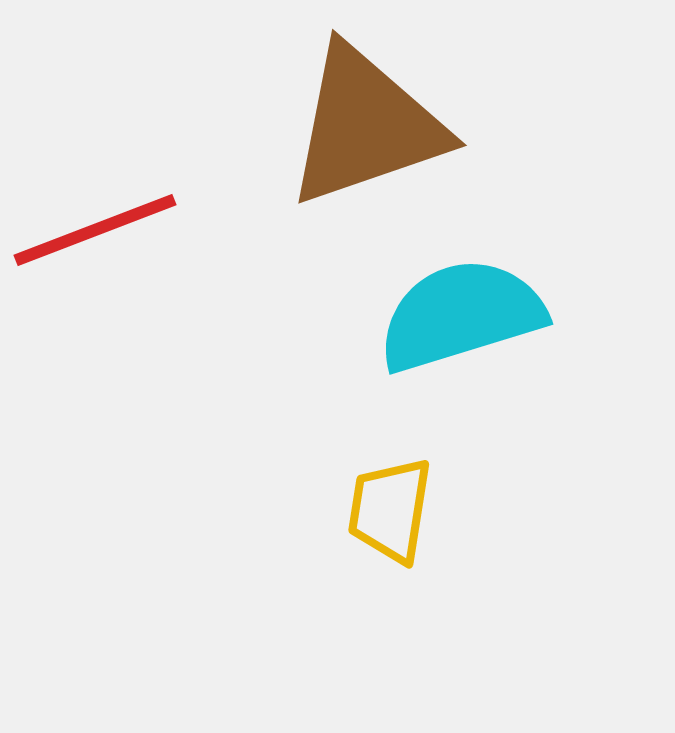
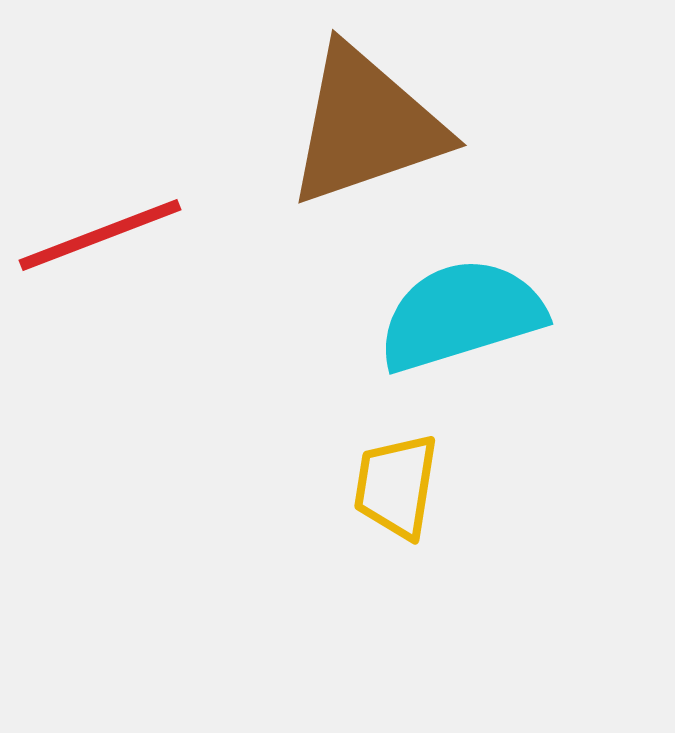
red line: moved 5 px right, 5 px down
yellow trapezoid: moved 6 px right, 24 px up
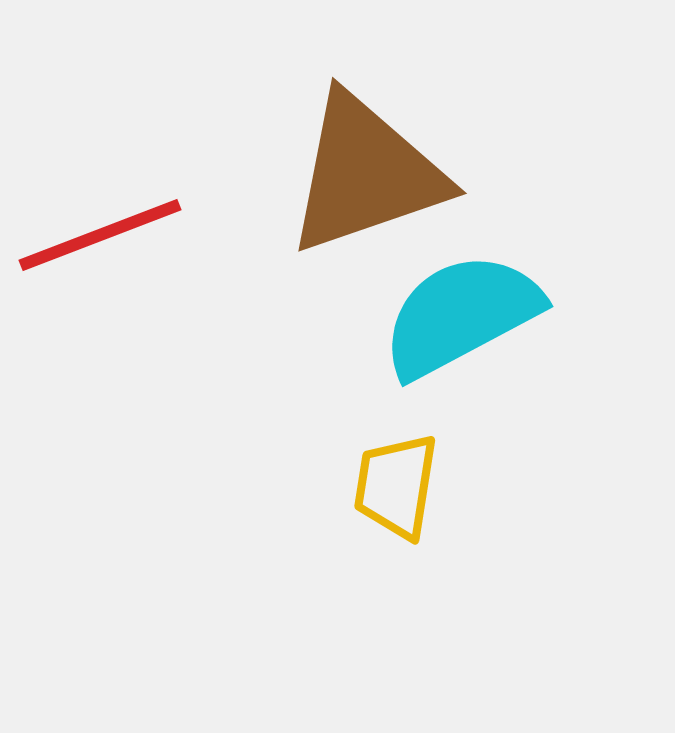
brown triangle: moved 48 px down
cyan semicircle: rotated 11 degrees counterclockwise
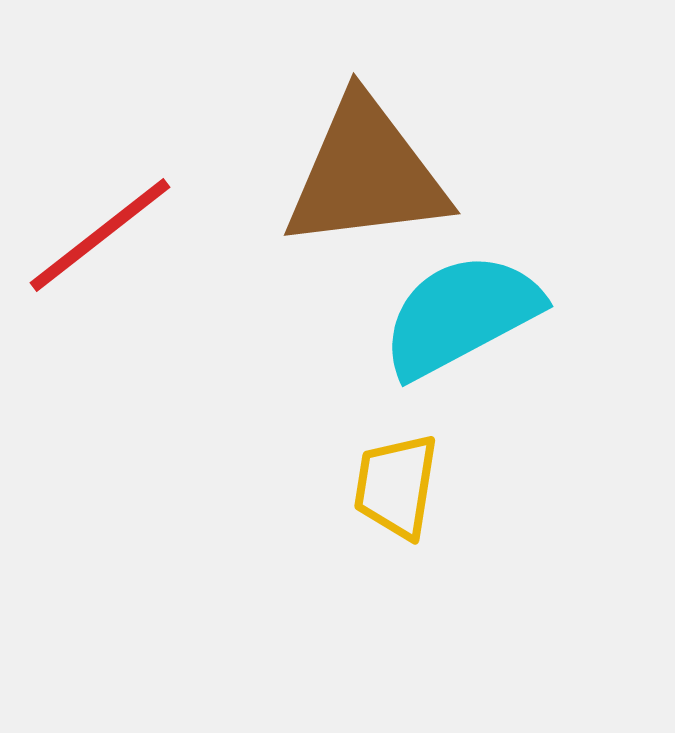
brown triangle: rotated 12 degrees clockwise
red line: rotated 17 degrees counterclockwise
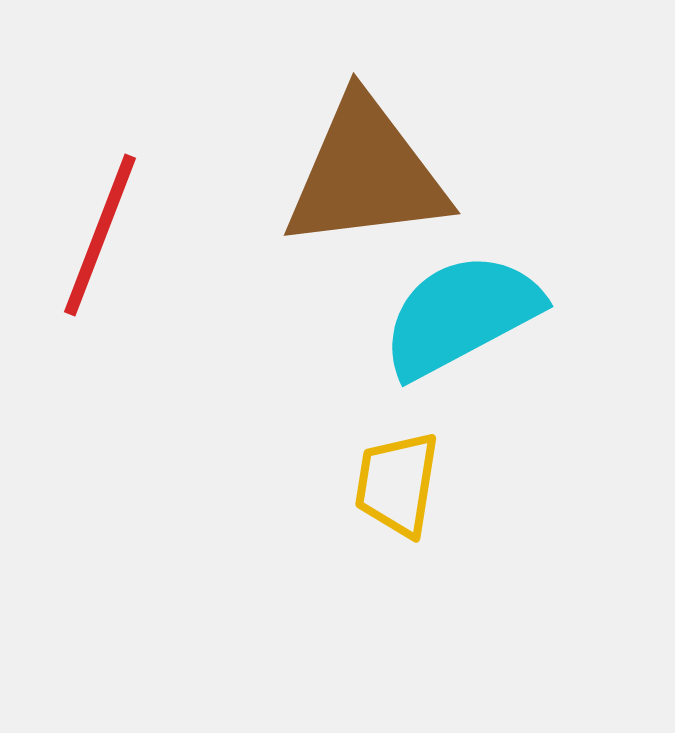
red line: rotated 31 degrees counterclockwise
yellow trapezoid: moved 1 px right, 2 px up
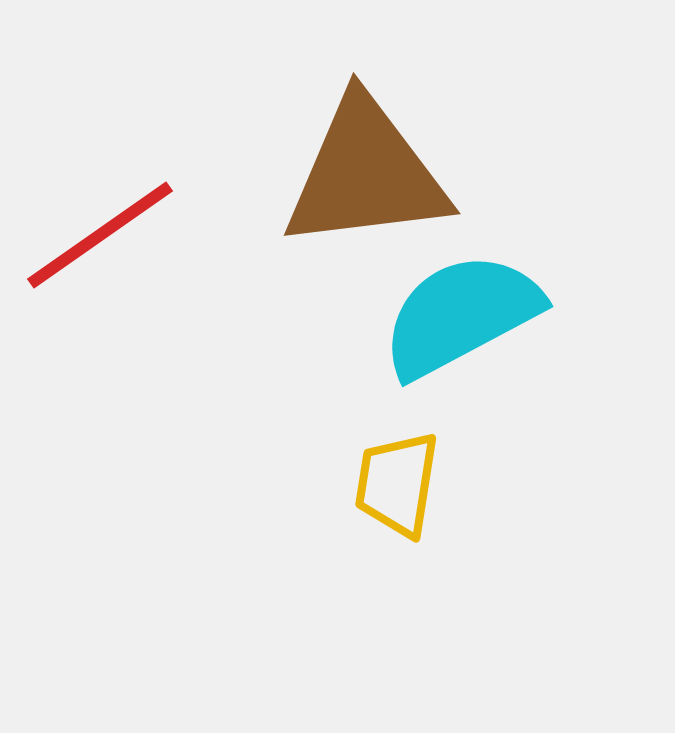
red line: rotated 34 degrees clockwise
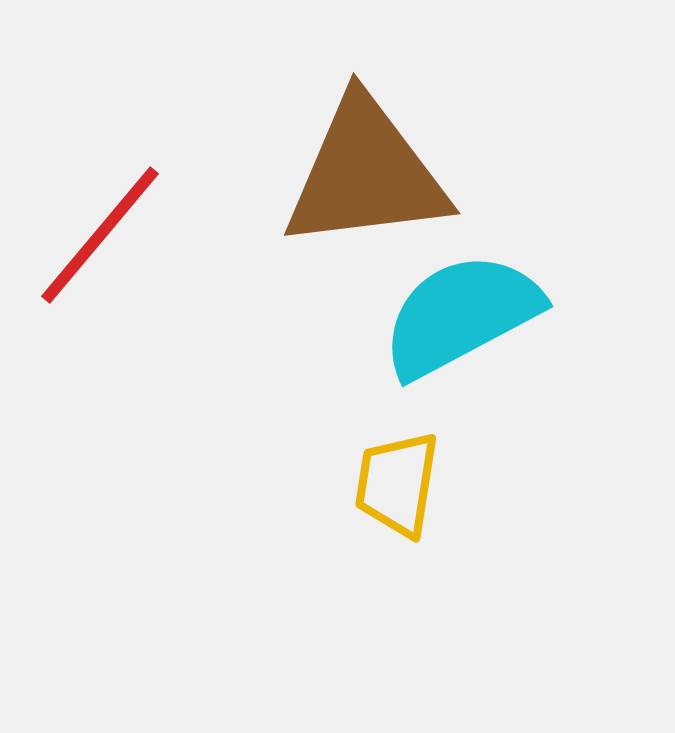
red line: rotated 15 degrees counterclockwise
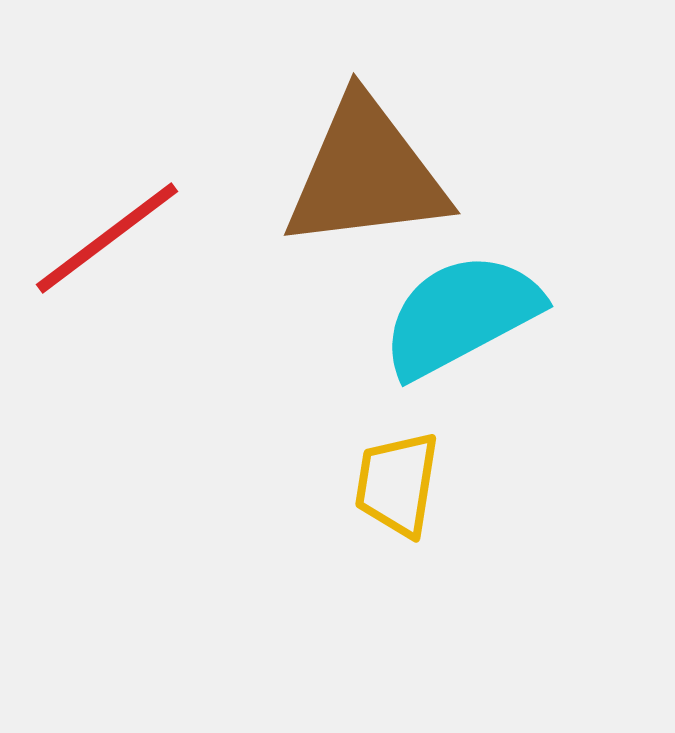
red line: moved 7 px right, 3 px down; rotated 13 degrees clockwise
